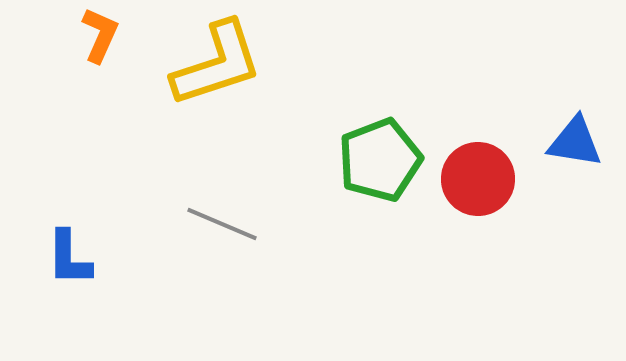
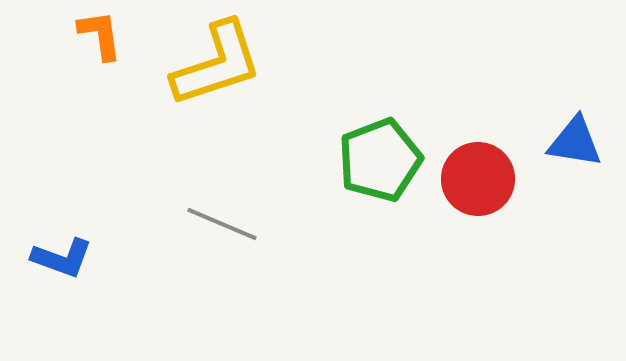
orange L-shape: rotated 32 degrees counterclockwise
blue L-shape: moved 7 px left; rotated 70 degrees counterclockwise
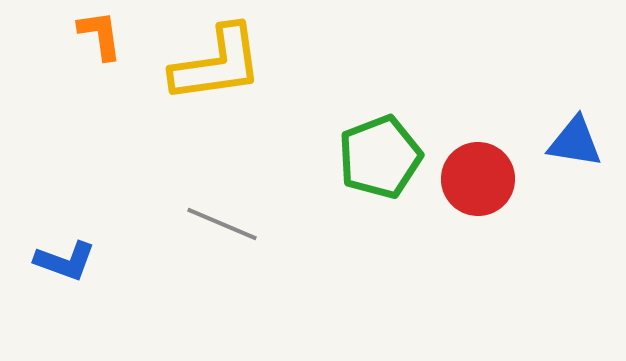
yellow L-shape: rotated 10 degrees clockwise
green pentagon: moved 3 px up
blue L-shape: moved 3 px right, 3 px down
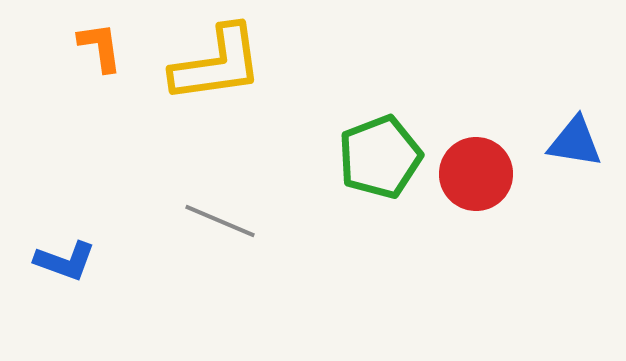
orange L-shape: moved 12 px down
red circle: moved 2 px left, 5 px up
gray line: moved 2 px left, 3 px up
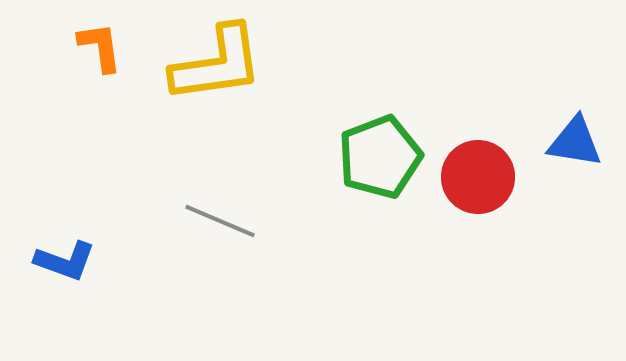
red circle: moved 2 px right, 3 px down
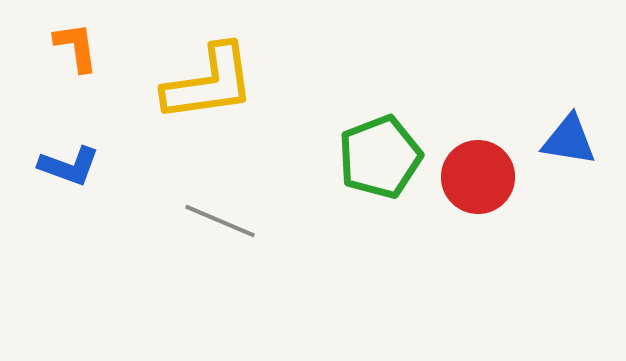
orange L-shape: moved 24 px left
yellow L-shape: moved 8 px left, 19 px down
blue triangle: moved 6 px left, 2 px up
blue L-shape: moved 4 px right, 95 px up
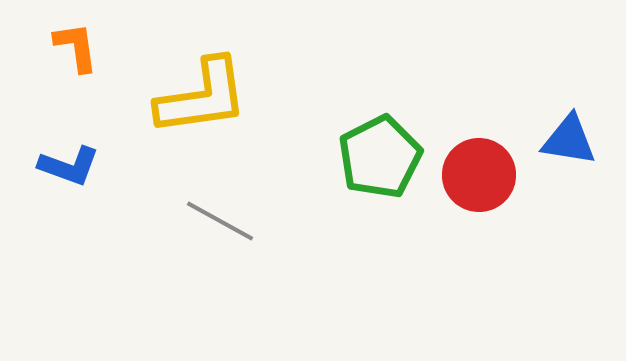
yellow L-shape: moved 7 px left, 14 px down
green pentagon: rotated 6 degrees counterclockwise
red circle: moved 1 px right, 2 px up
gray line: rotated 6 degrees clockwise
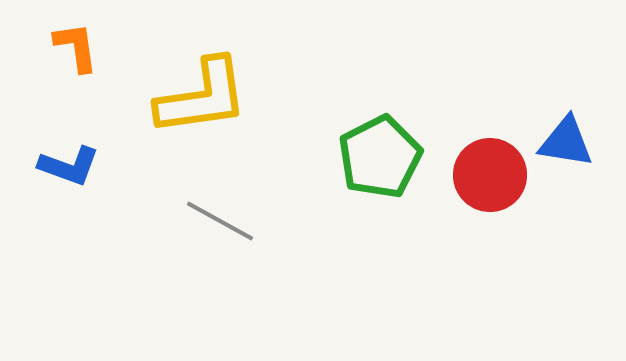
blue triangle: moved 3 px left, 2 px down
red circle: moved 11 px right
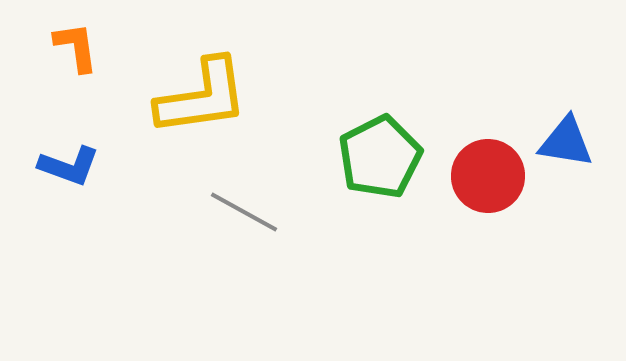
red circle: moved 2 px left, 1 px down
gray line: moved 24 px right, 9 px up
